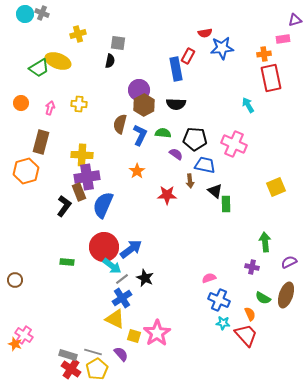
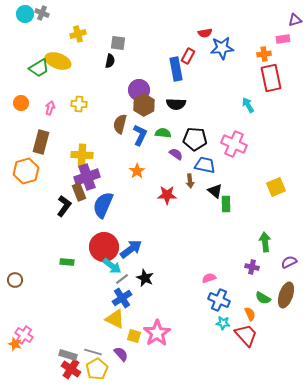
purple cross at (87, 177): rotated 10 degrees counterclockwise
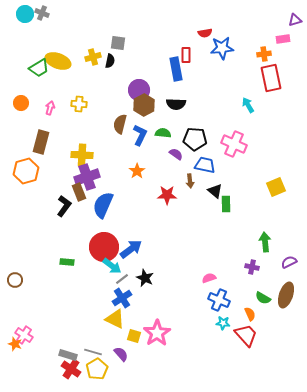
yellow cross at (78, 34): moved 15 px right, 23 px down
red rectangle at (188, 56): moved 2 px left, 1 px up; rotated 28 degrees counterclockwise
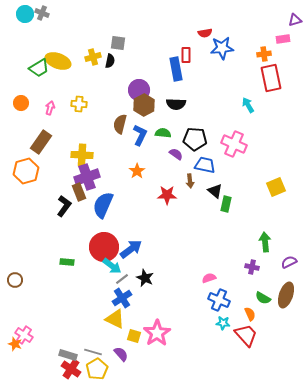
brown rectangle at (41, 142): rotated 20 degrees clockwise
green rectangle at (226, 204): rotated 14 degrees clockwise
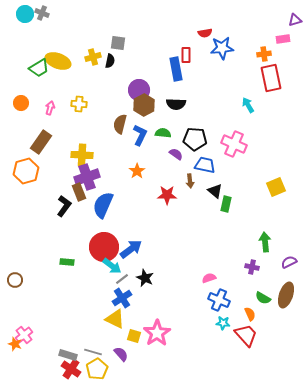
pink cross at (24, 335): rotated 18 degrees clockwise
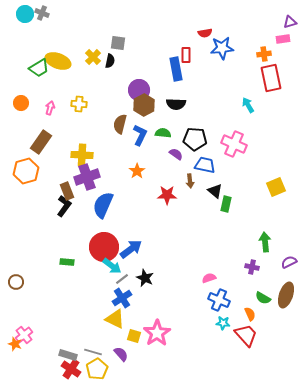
purple triangle at (295, 20): moved 5 px left, 2 px down
yellow cross at (93, 57): rotated 28 degrees counterclockwise
brown rectangle at (79, 192): moved 12 px left, 1 px up
brown circle at (15, 280): moved 1 px right, 2 px down
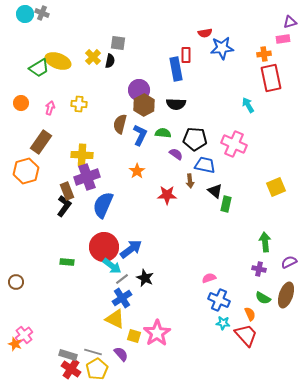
purple cross at (252, 267): moved 7 px right, 2 px down
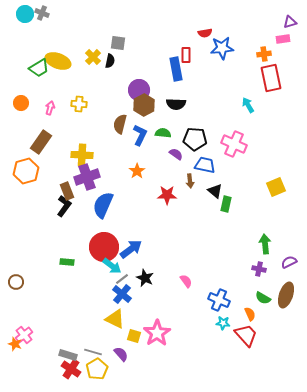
green arrow at (265, 242): moved 2 px down
pink semicircle at (209, 278): moved 23 px left, 3 px down; rotated 72 degrees clockwise
blue cross at (122, 298): moved 4 px up; rotated 18 degrees counterclockwise
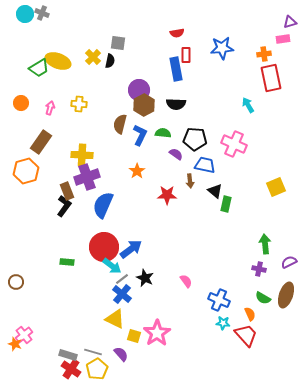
red semicircle at (205, 33): moved 28 px left
